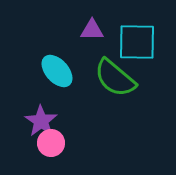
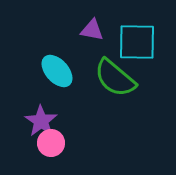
purple triangle: rotated 10 degrees clockwise
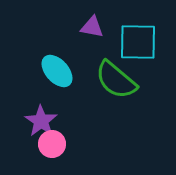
purple triangle: moved 3 px up
cyan square: moved 1 px right
green semicircle: moved 1 px right, 2 px down
pink circle: moved 1 px right, 1 px down
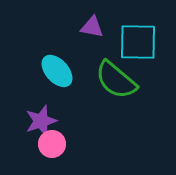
purple star: rotated 20 degrees clockwise
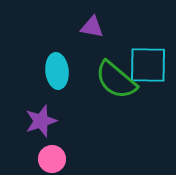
cyan square: moved 10 px right, 23 px down
cyan ellipse: rotated 36 degrees clockwise
pink circle: moved 15 px down
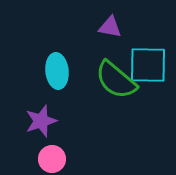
purple triangle: moved 18 px right
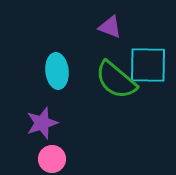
purple triangle: rotated 10 degrees clockwise
purple star: moved 1 px right, 2 px down
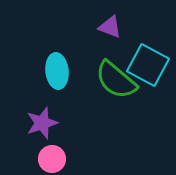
cyan square: rotated 27 degrees clockwise
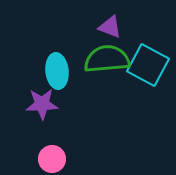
green semicircle: moved 9 px left, 21 px up; rotated 135 degrees clockwise
purple star: moved 19 px up; rotated 16 degrees clockwise
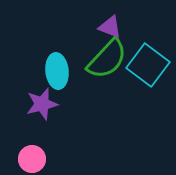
green semicircle: rotated 138 degrees clockwise
cyan square: rotated 9 degrees clockwise
purple star: rotated 12 degrees counterclockwise
pink circle: moved 20 px left
